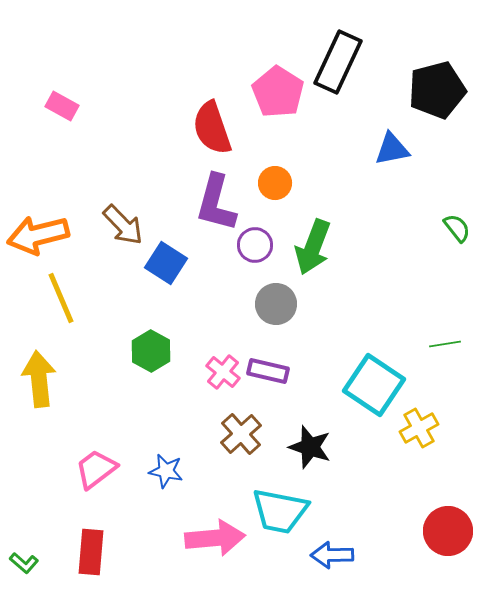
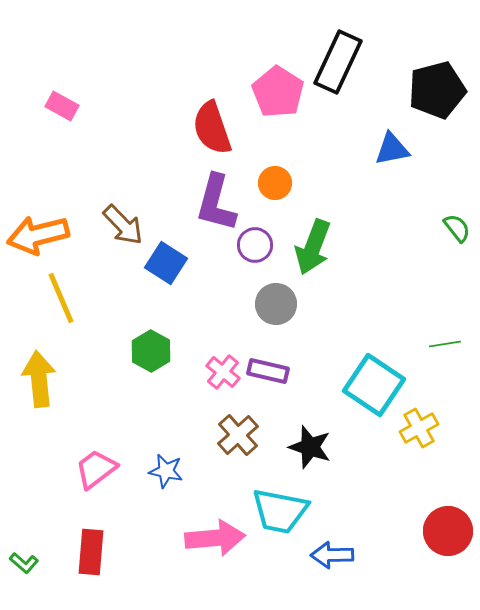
brown cross: moved 3 px left, 1 px down
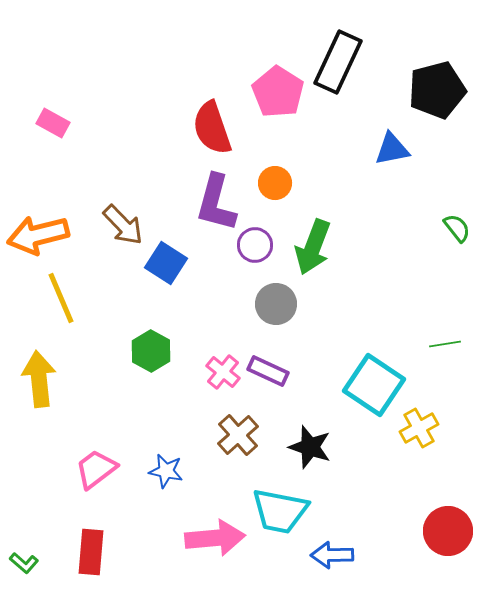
pink rectangle: moved 9 px left, 17 px down
purple rectangle: rotated 12 degrees clockwise
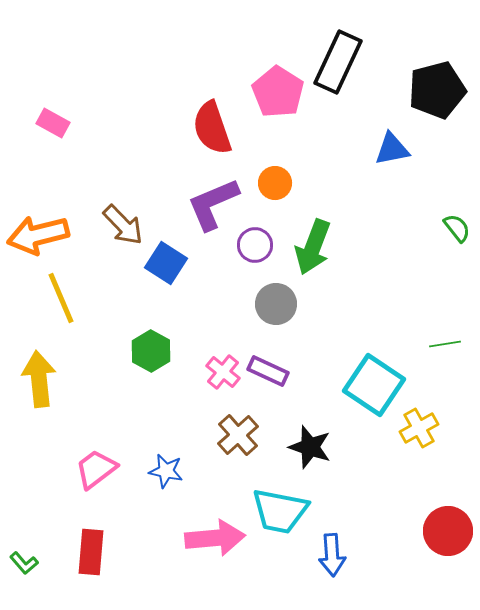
purple L-shape: moved 3 px left, 1 px down; rotated 52 degrees clockwise
blue arrow: rotated 93 degrees counterclockwise
green L-shape: rotated 8 degrees clockwise
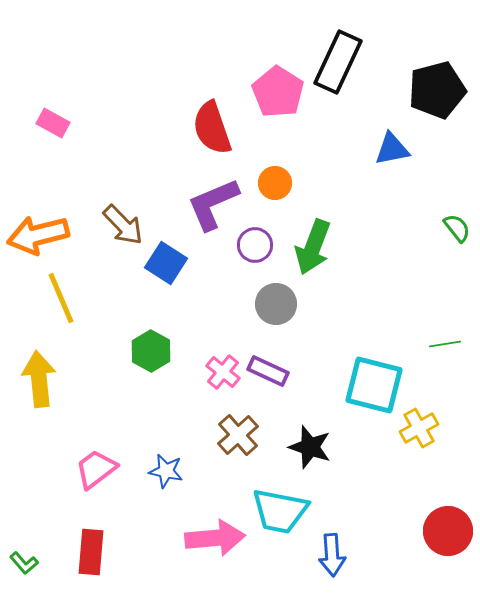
cyan square: rotated 20 degrees counterclockwise
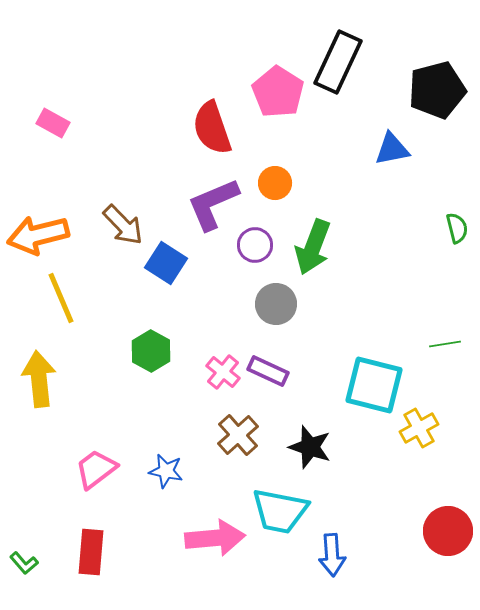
green semicircle: rotated 24 degrees clockwise
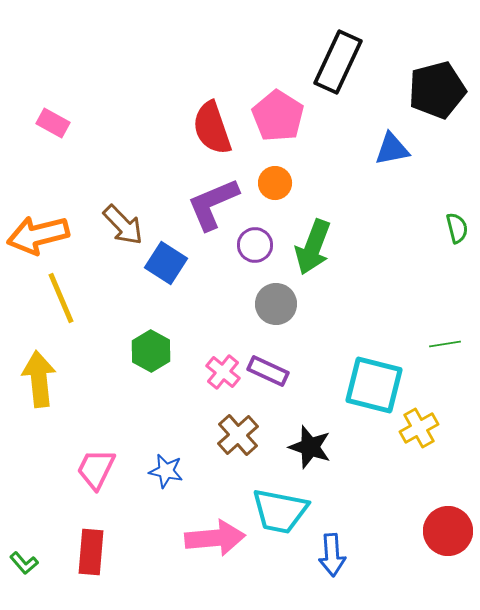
pink pentagon: moved 24 px down
pink trapezoid: rotated 27 degrees counterclockwise
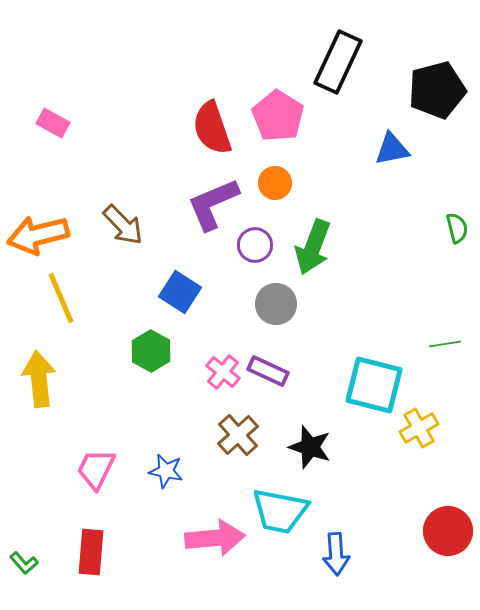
blue square: moved 14 px right, 29 px down
blue arrow: moved 4 px right, 1 px up
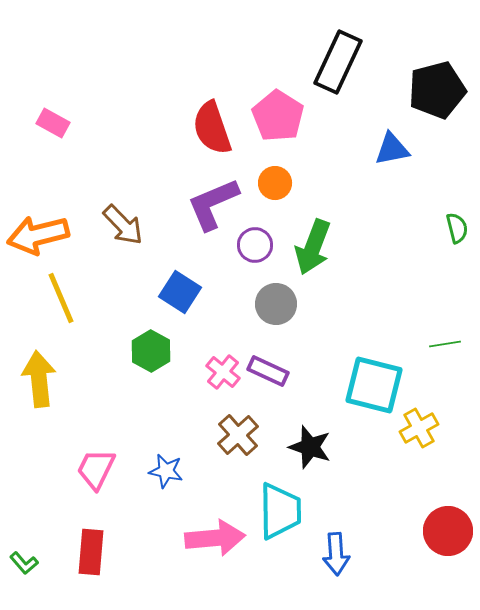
cyan trapezoid: rotated 102 degrees counterclockwise
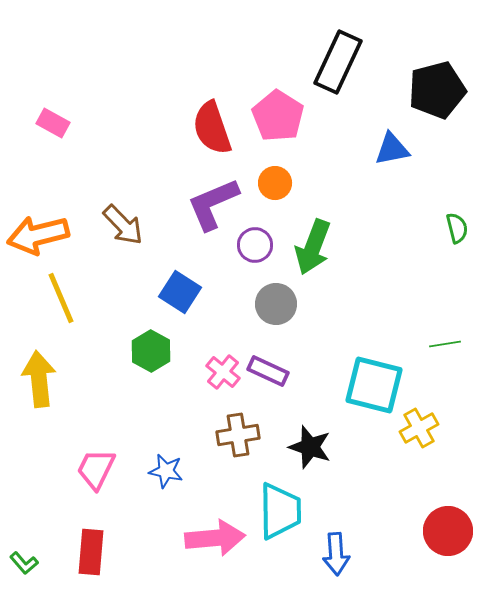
brown cross: rotated 33 degrees clockwise
